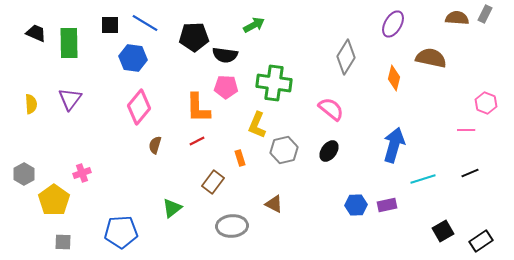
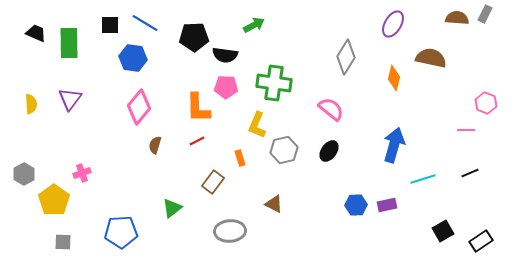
gray ellipse at (232, 226): moved 2 px left, 5 px down
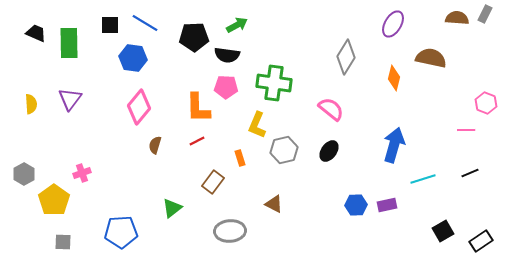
green arrow at (254, 25): moved 17 px left
black semicircle at (225, 55): moved 2 px right
